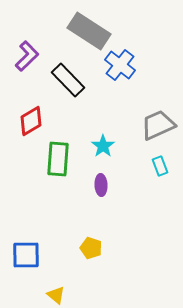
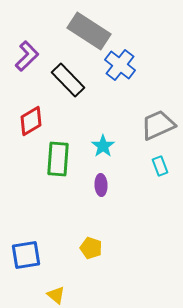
blue square: rotated 8 degrees counterclockwise
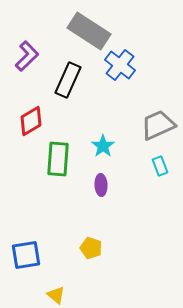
black rectangle: rotated 68 degrees clockwise
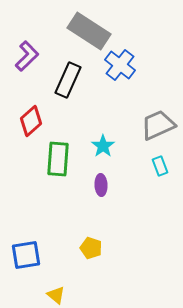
red diamond: rotated 12 degrees counterclockwise
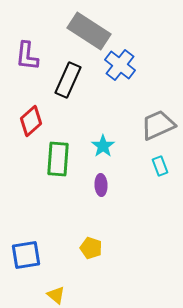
purple L-shape: rotated 140 degrees clockwise
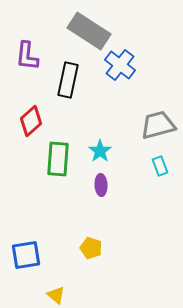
black rectangle: rotated 12 degrees counterclockwise
gray trapezoid: rotated 9 degrees clockwise
cyan star: moved 3 px left, 5 px down
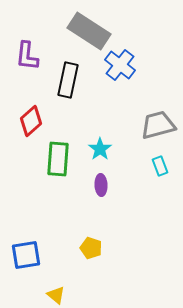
cyan star: moved 2 px up
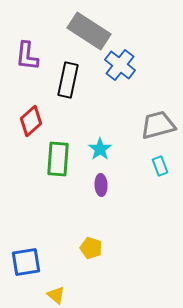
blue square: moved 7 px down
